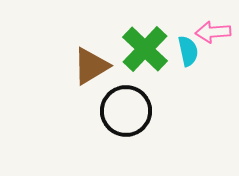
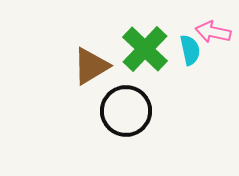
pink arrow: rotated 16 degrees clockwise
cyan semicircle: moved 2 px right, 1 px up
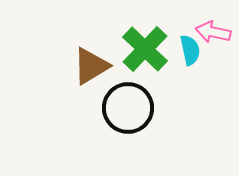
black circle: moved 2 px right, 3 px up
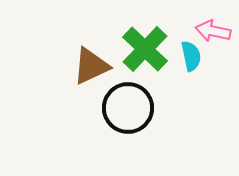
pink arrow: moved 1 px up
cyan semicircle: moved 1 px right, 6 px down
brown triangle: rotated 6 degrees clockwise
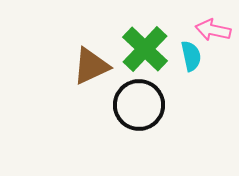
pink arrow: moved 1 px up
black circle: moved 11 px right, 3 px up
